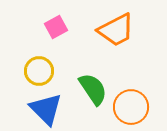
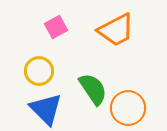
orange circle: moved 3 px left, 1 px down
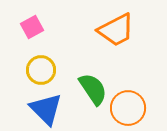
pink square: moved 24 px left
yellow circle: moved 2 px right, 1 px up
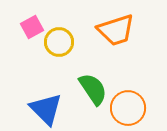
orange trapezoid: rotated 9 degrees clockwise
yellow circle: moved 18 px right, 28 px up
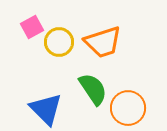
orange trapezoid: moved 13 px left, 12 px down
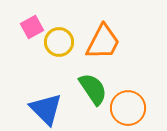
orange trapezoid: rotated 45 degrees counterclockwise
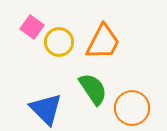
pink square: rotated 25 degrees counterclockwise
orange circle: moved 4 px right
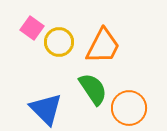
pink square: moved 1 px down
orange trapezoid: moved 4 px down
orange circle: moved 3 px left
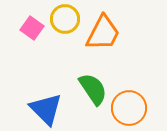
yellow circle: moved 6 px right, 23 px up
orange trapezoid: moved 13 px up
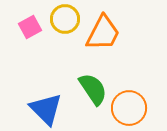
pink square: moved 2 px left, 1 px up; rotated 25 degrees clockwise
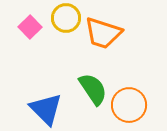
yellow circle: moved 1 px right, 1 px up
pink square: rotated 15 degrees counterclockwise
orange trapezoid: rotated 81 degrees clockwise
orange circle: moved 3 px up
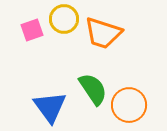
yellow circle: moved 2 px left, 1 px down
pink square: moved 2 px right, 3 px down; rotated 25 degrees clockwise
blue triangle: moved 4 px right, 2 px up; rotated 9 degrees clockwise
